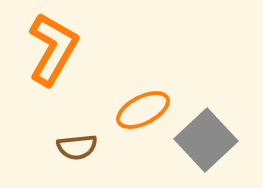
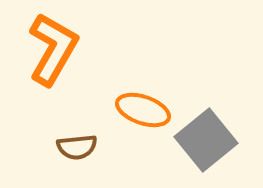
orange ellipse: rotated 46 degrees clockwise
gray square: rotated 4 degrees clockwise
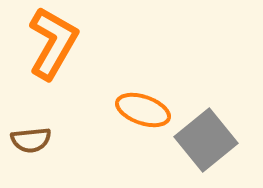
orange L-shape: moved 6 px up
brown semicircle: moved 46 px left, 7 px up
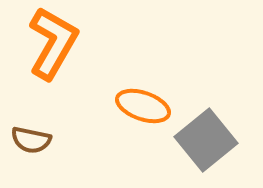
orange ellipse: moved 4 px up
brown semicircle: rotated 18 degrees clockwise
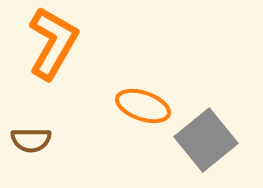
brown semicircle: rotated 12 degrees counterclockwise
